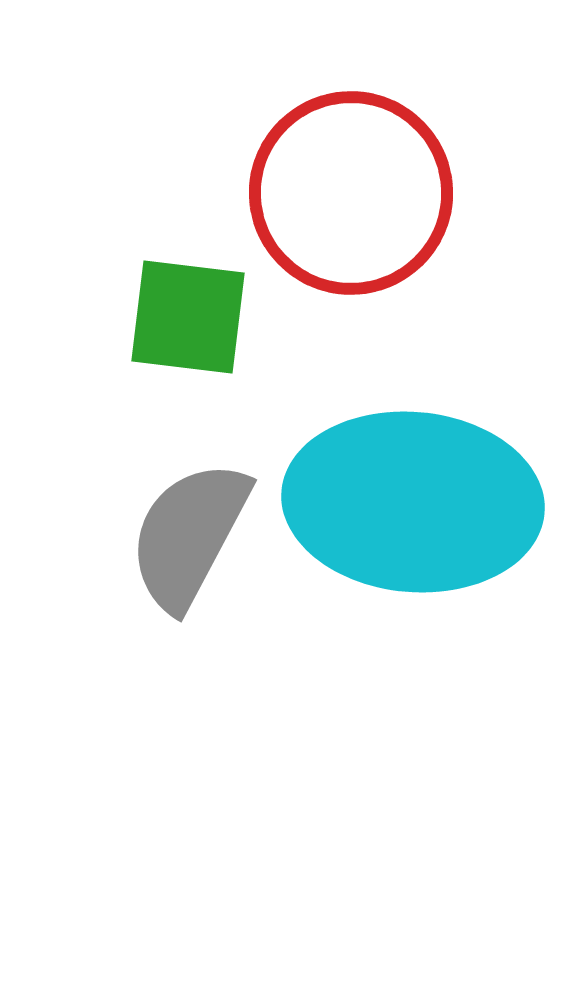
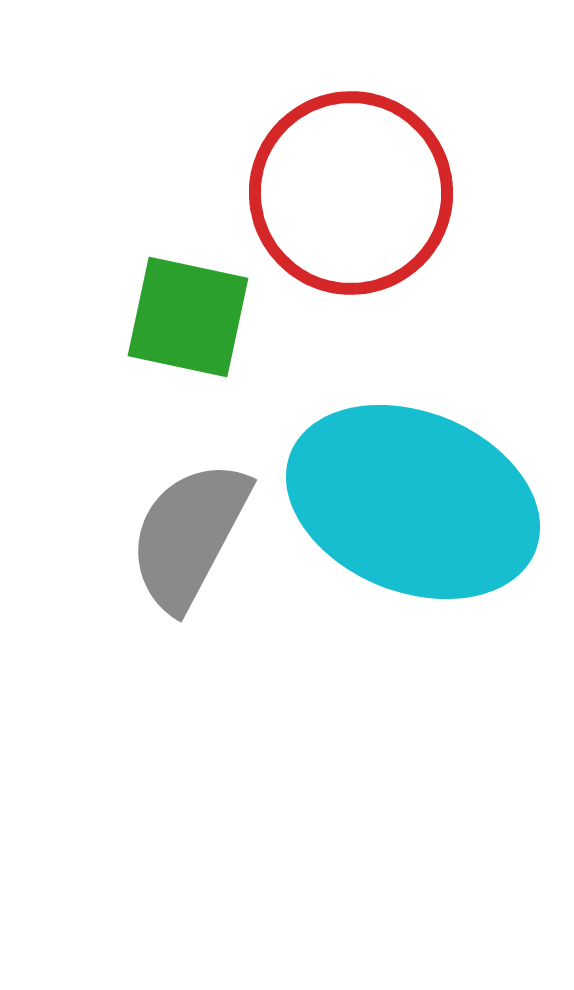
green square: rotated 5 degrees clockwise
cyan ellipse: rotated 17 degrees clockwise
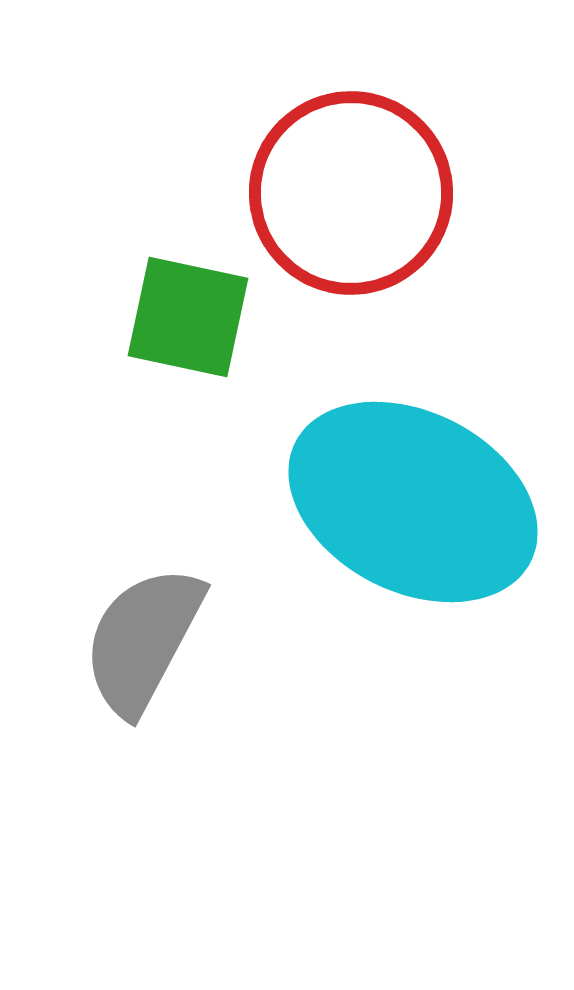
cyan ellipse: rotated 5 degrees clockwise
gray semicircle: moved 46 px left, 105 px down
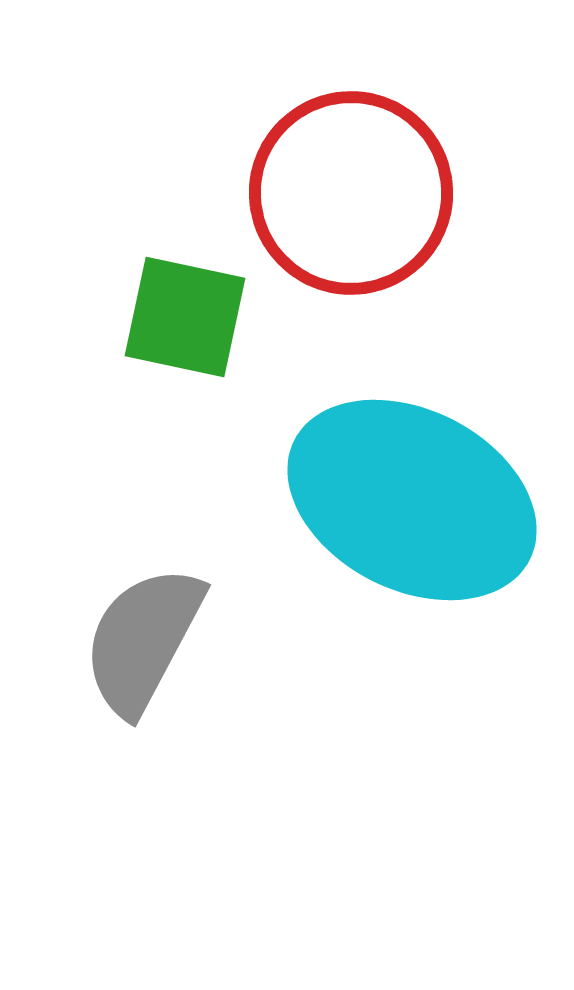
green square: moved 3 px left
cyan ellipse: moved 1 px left, 2 px up
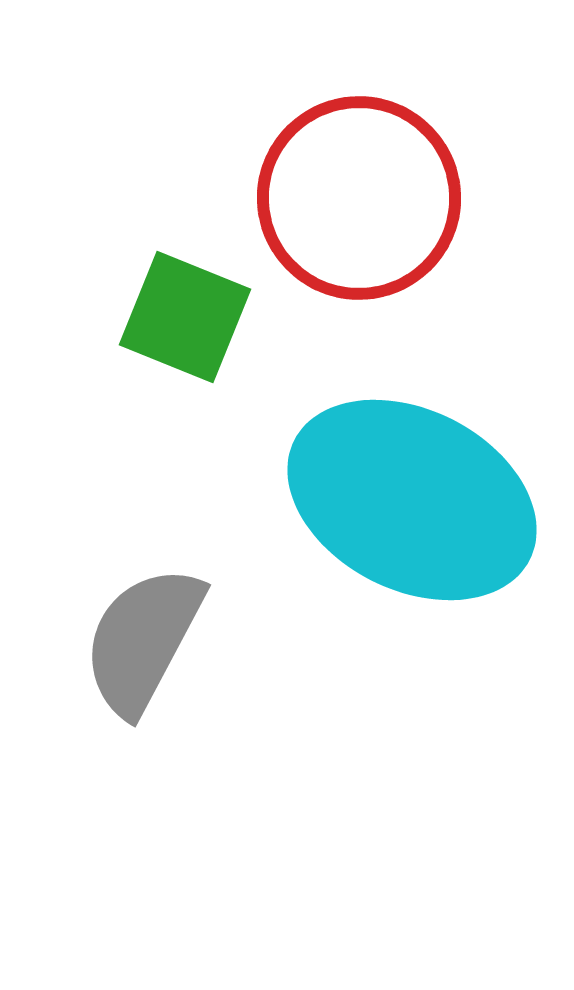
red circle: moved 8 px right, 5 px down
green square: rotated 10 degrees clockwise
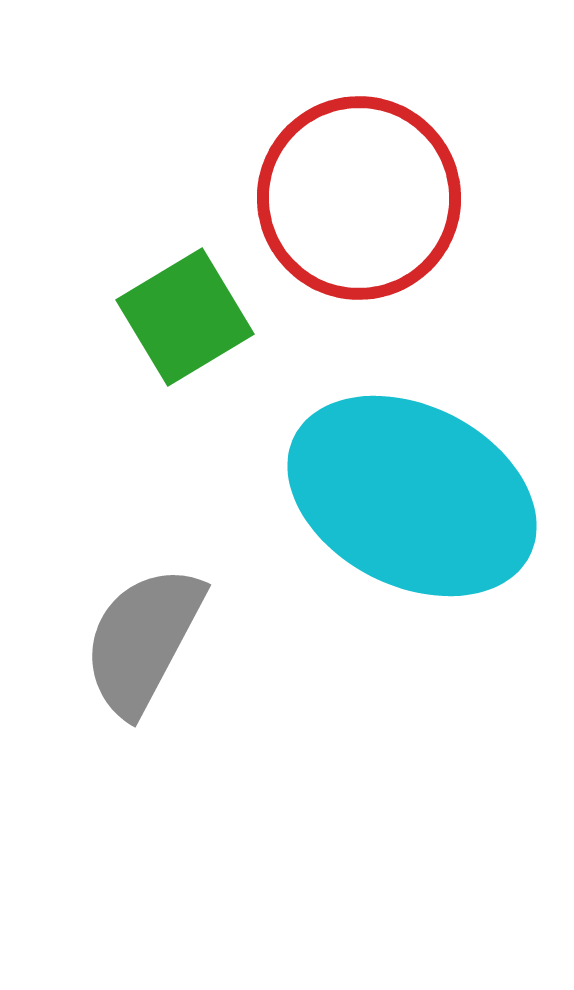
green square: rotated 37 degrees clockwise
cyan ellipse: moved 4 px up
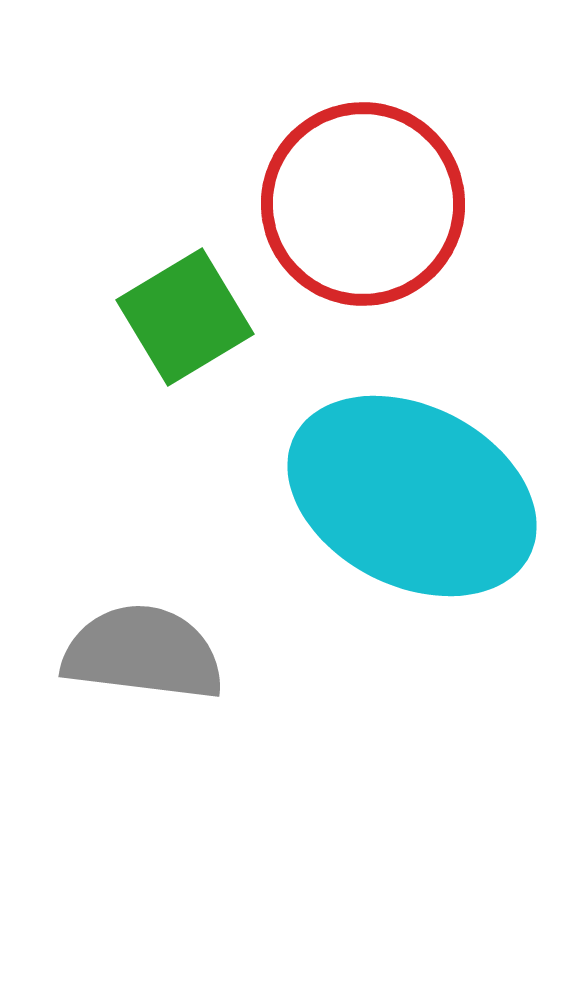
red circle: moved 4 px right, 6 px down
gray semicircle: moved 13 px down; rotated 69 degrees clockwise
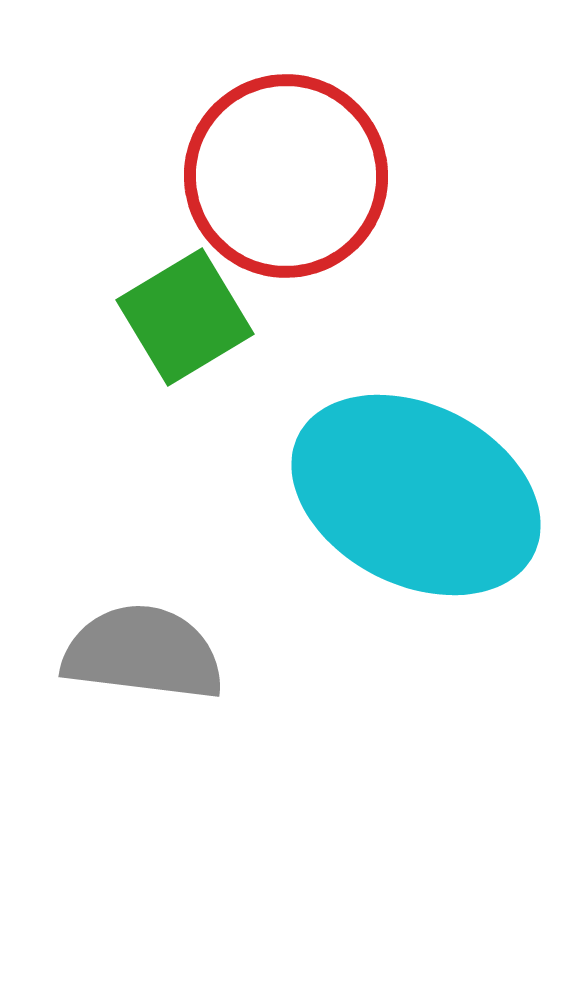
red circle: moved 77 px left, 28 px up
cyan ellipse: moved 4 px right, 1 px up
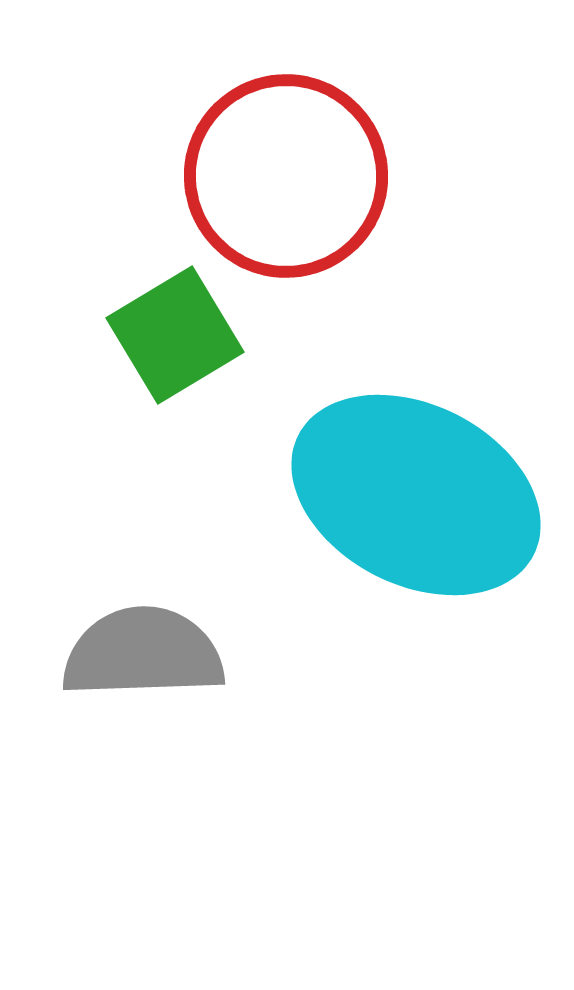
green square: moved 10 px left, 18 px down
gray semicircle: rotated 9 degrees counterclockwise
